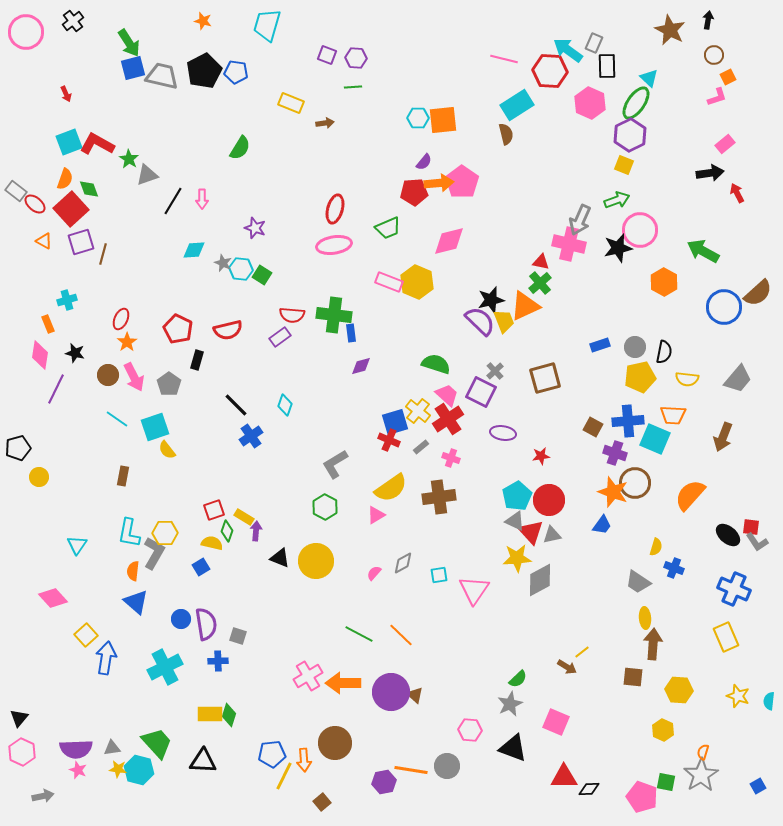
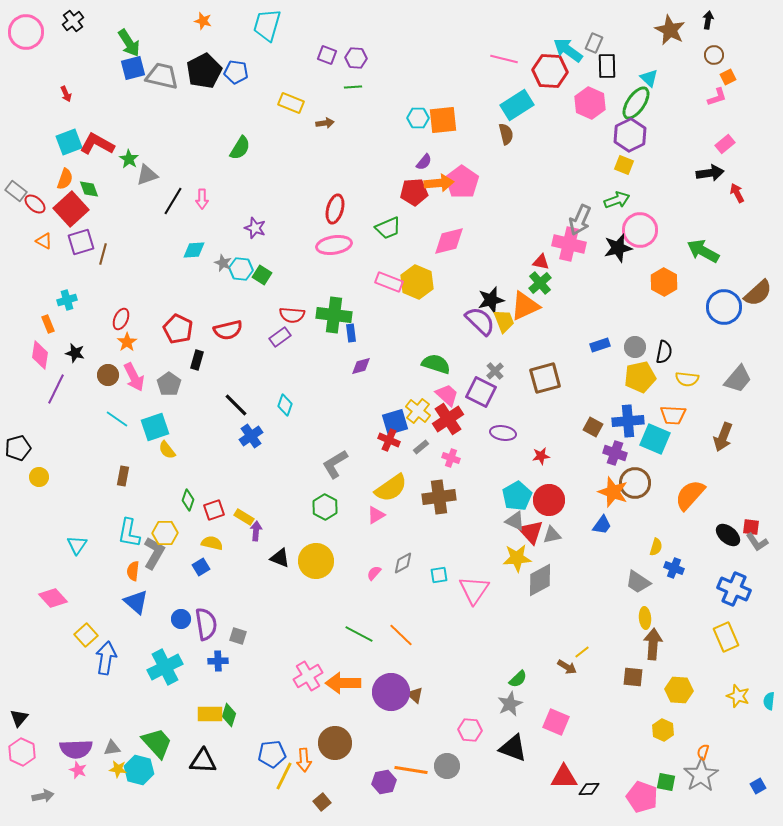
green diamond at (227, 531): moved 39 px left, 31 px up
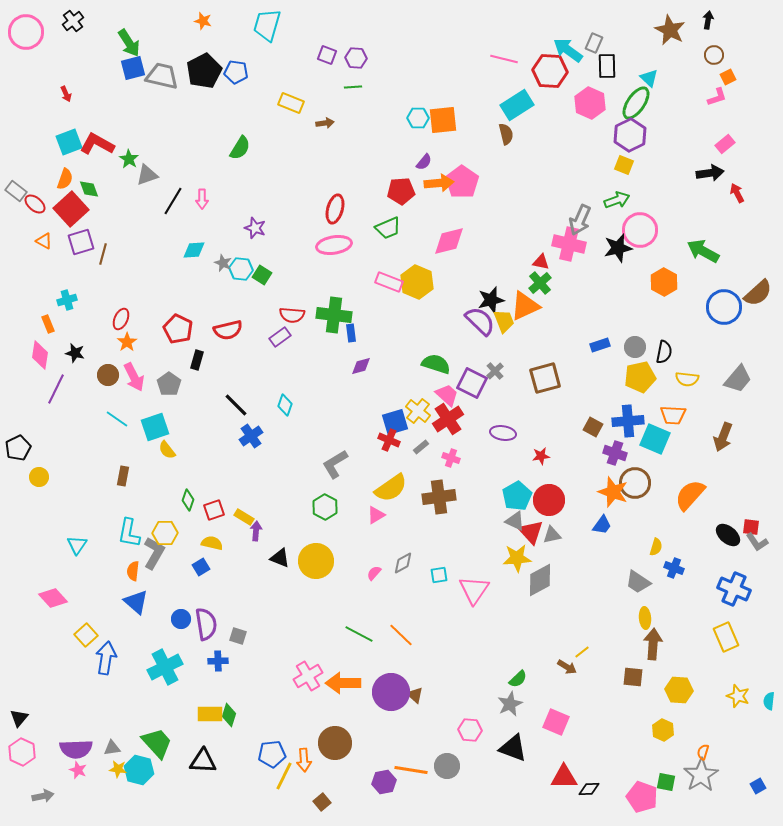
red pentagon at (414, 192): moved 13 px left, 1 px up
purple square at (481, 392): moved 9 px left, 9 px up
black pentagon at (18, 448): rotated 10 degrees counterclockwise
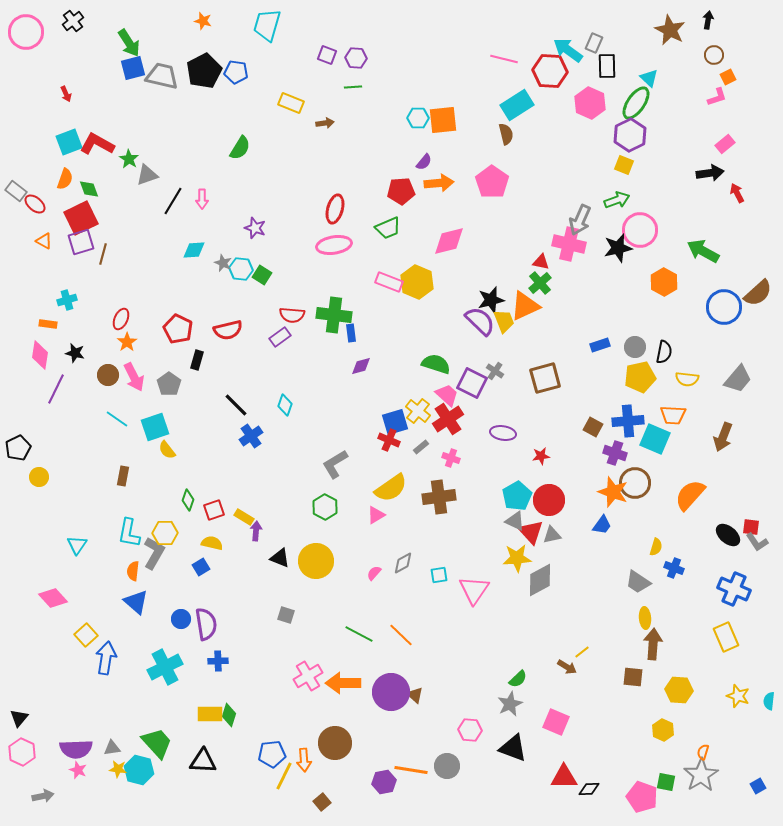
pink pentagon at (462, 182): moved 30 px right
red square at (71, 209): moved 10 px right, 9 px down; rotated 16 degrees clockwise
orange rectangle at (48, 324): rotated 60 degrees counterclockwise
gray cross at (495, 371): rotated 12 degrees counterclockwise
gray square at (238, 636): moved 48 px right, 21 px up
